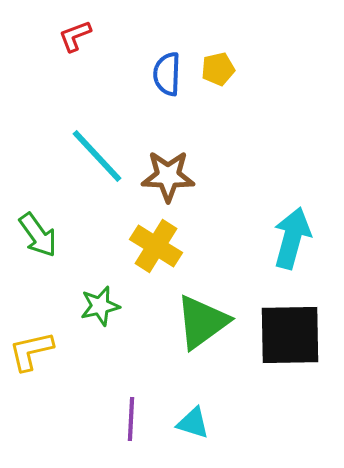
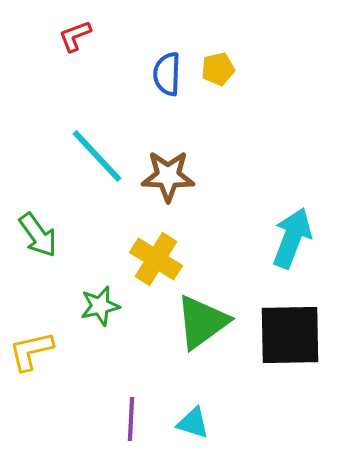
cyan arrow: rotated 6 degrees clockwise
yellow cross: moved 13 px down
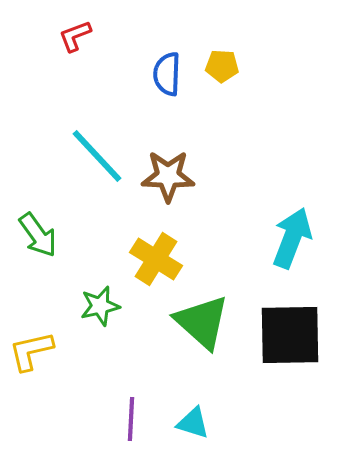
yellow pentagon: moved 4 px right, 3 px up; rotated 16 degrees clockwise
green triangle: rotated 42 degrees counterclockwise
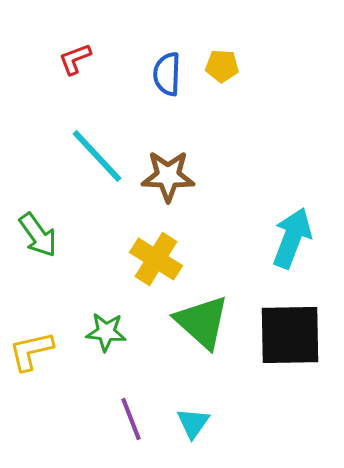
red L-shape: moved 23 px down
green star: moved 6 px right, 26 px down; rotated 18 degrees clockwise
purple line: rotated 24 degrees counterclockwise
cyan triangle: rotated 48 degrees clockwise
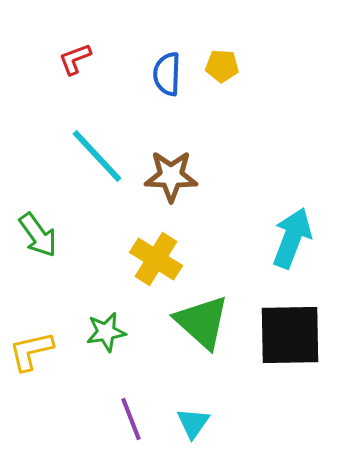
brown star: moved 3 px right
green star: rotated 15 degrees counterclockwise
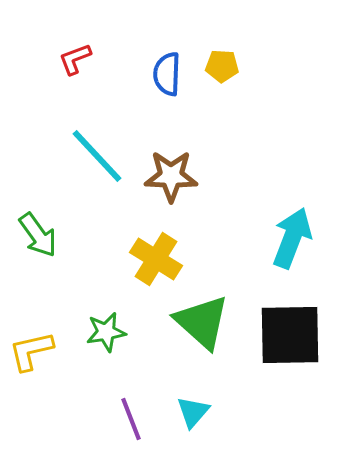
cyan triangle: moved 11 px up; rotated 6 degrees clockwise
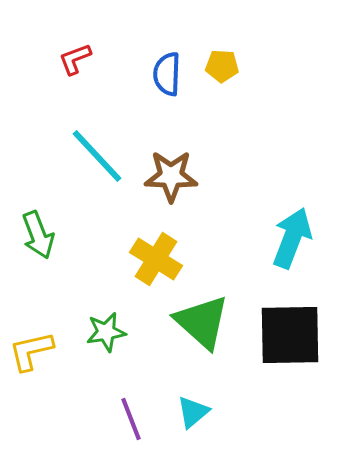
green arrow: rotated 15 degrees clockwise
cyan triangle: rotated 9 degrees clockwise
